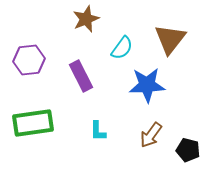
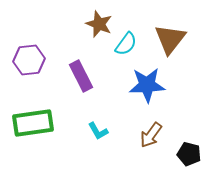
brown star: moved 13 px right, 5 px down; rotated 28 degrees counterclockwise
cyan semicircle: moved 4 px right, 4 px up
cyan L-shape: rotated 30 degrees counterclockwise
black pentagon: moved 1 px right, 4 px down
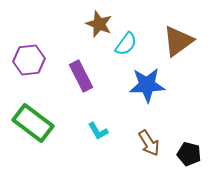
brown triangle: moved 8 px right, 2 px down; rotated 16 degrees clockwise
green rectangle: rotated 45 degrees clockwise
brown arrow: moved 2 px left, 8 px down; rotated 68 degrees counterclockwise
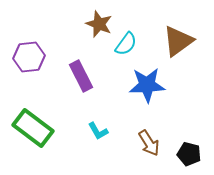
purple hexagon: moved 3 px up
green rectangle: moved 5 px down
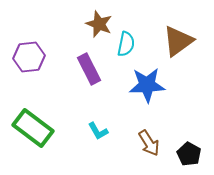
cyan semicircle: rotated 25 degrees counterclockwise
purple rectangle: moved 8 px right, 7 px up
black pentagon: rotated 15 degrees clockwise
